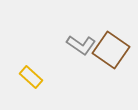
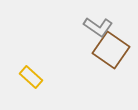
gray L-shape: moved 17 px right, 18 px up
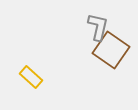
gray L-shape: rotated 112 degrees counterclockwise
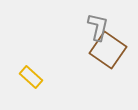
brown square: moved 3 px left
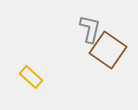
gray L-shape: moved 8 px left, 2 px down
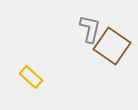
brown square: moved 4 px right, 4 px up
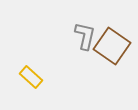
gray L-shape: moved 5 px left, 7 px down
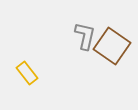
yellow rectangle: moved 4 px left, 4 px up; rotated 10 degrees clockwise
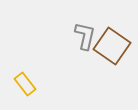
yellow rectangle: moved 2 px left, 11 px down
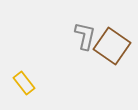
yellow rectangle: moved 1 px left, 1 px up
